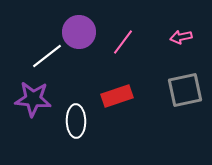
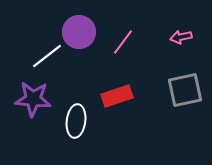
white ellipse: rotated 8 degrees clockwise
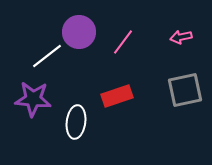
white ellipse: moved 1 px down
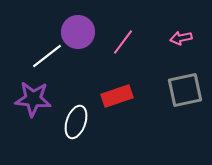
purple circle: moved 1 px left
pink arrow: moved 1 px down
white ellipse: rotated 12 degrees clockwise
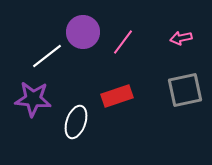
purple circle: moved 5 px right
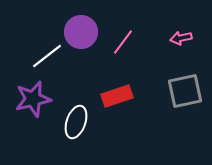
purple circle: moved 2 px left
gray square: moved 1 px down
purple star: rotated 18 degrees counterclockwise
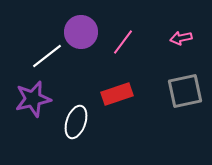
red rectangle: moved 2 px up
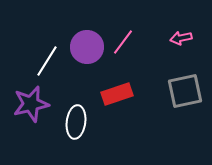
purple circle: moved 6 px right, 15 px down
white line: moved 5 px down; rotated 20 degrees counterclockwise
purple star: moved 2 px left, 5 px down
white ellipse: rotated 12 degrees counterclockwise
